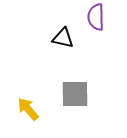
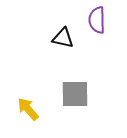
purple semicircle: moved 1 px right, 3 px down
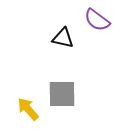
purple semicircle: rotated 52 degrees counterclockwise
gray square: moved 13 px left
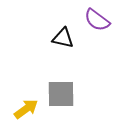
gray square: moved 1 px left
yellow arrow: moved 2 px left; rotated 95 degrees clockwise
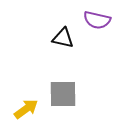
purple semicircle: rotated 24 degrees counterclockwise
gray square: moved 2 px right
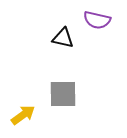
yellow arrow: moved 3 px left, 6 px down
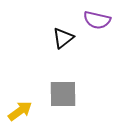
black triangle: rotated 50 degrees counterclockwise
yellow arrow: moved 3 px left, 4 px up
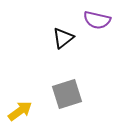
gray square: moved 4 px right; rotated 16 degrees counterclockwise
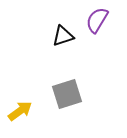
purple semicircle: rotated 108 degrees clockwise
black triangle: moved 2 px up; rotated 20 degrees clockwise
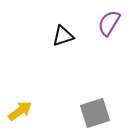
purple semicircle: moved 12 px right, 3 px down
gray square: moved 28 px right, 19 px down
